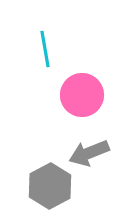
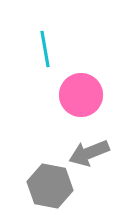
pink circle: moved 1 px left
gray hexagon: rotated 21 degrees counterclockwise
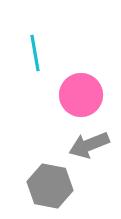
cyan line: moved 10 px left, 4 px down
gray arrow: moved 8 px up
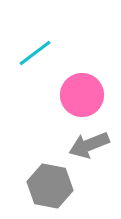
cyan line: rotated 63 degrees clockwise
pink circle: moved 1 px right
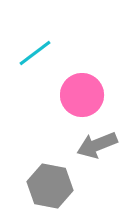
gray arrow: moved 8 px right
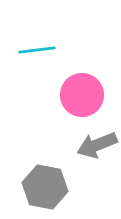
cyan line: moved 2 px right, 3 px up; rotated 30 degrees clockwise
gray hexagon: moved 5 px left, 1 px down
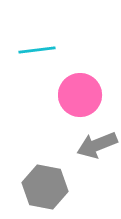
pink circle: moved 2 px left
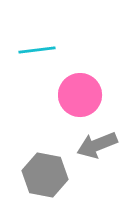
gray hexagon: moved 12 px up
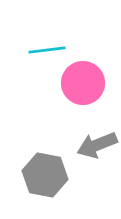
cyan line: moved 10 px right
pink circle: moved 3 px right, 12 px up
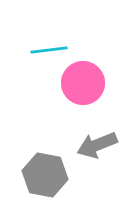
cyan line: moved 2 px right
